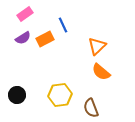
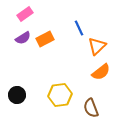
blue line: moved 16 px right, 3 px down
orange semicircle: rotated 78 degrees counterclockwise
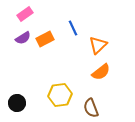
blue line: moved 6 px left
orange triangle: moved 1 px right, 1 px up
black circle: moved 8 px down
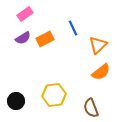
yellow hexagon: moved 6 px left
black circle: moved 1 px left, 2 px up
